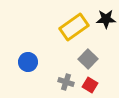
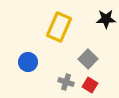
yellow rectangle: moved 15 px left; rotated 32 degrees counterclockwise
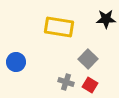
yellow rectangle: rotated 76 degrees clockwise
blue circle: moved 12 px left
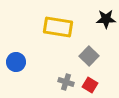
yellow rectangle: moved 1 px left
gray square: moved 1 px right, 3 px up
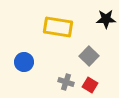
blue circle: moved 8 px right
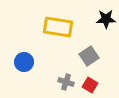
gray square: rotated 12 degrees clockwise
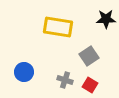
blue circle: moved 10 px down
gray cross: moved 1 px left, 2 px up
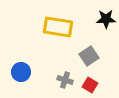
blue circle: moved 3 px left
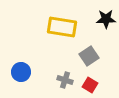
yellow rectangle: moved 4 px right
